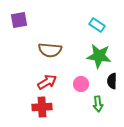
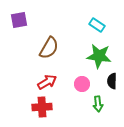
brown semicircle: moved 1 px left, 2 px up; rotated 65 degrees counterclockwise
pink circle: moved 1 px right
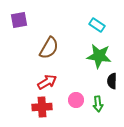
pink circle: moved 6 px left, 16 px down
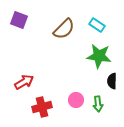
purple square: rotated 30 degrees clockwise
brown semicircle: moved 15 px right, 19 px up; rotated 15 degrees clockwise
red arrow: moved 23 px left
red cross: rotated 12 degrees counterclockwise
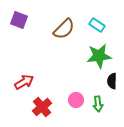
green star: rotated 15 degrees counterclockwise
red cross: rotated 24 degrees counterclockwise
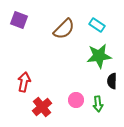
red arrow: rotated 48 degrees counterclockwise
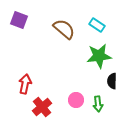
brown semicircle: rotated 95 degrees counterclockwise
red arrow: moved 1 px right, 2 px down
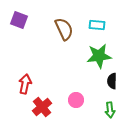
cyan rectangle: rotated 28 degrees counterclockwise
brown semicircle: rotated 25 degrees clockwise
green arrow: moved 12 px right, 6 px down
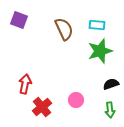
green star: moved 1 px right, 5 px up; rotated 10 degrees counterclockwise
black semicircle: moved 1 px left, 3 px down; rotated 70 degrees clockwise
